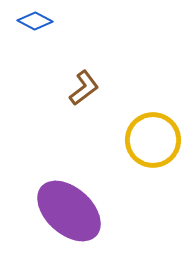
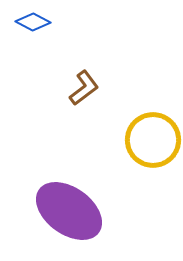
blue diamond: moved 2 px left, 1 px down
purple ellipse: rotated 6 degrees counterclockwise
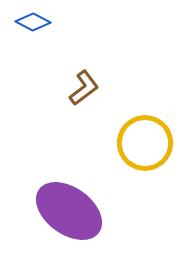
yellow circle: moved 8 px left, 3 px down
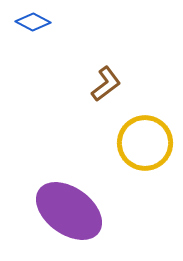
brown L-shape: moved 22 px right, 4 px up
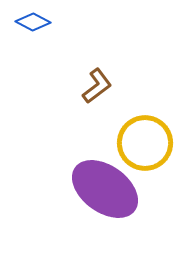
brown L-shape: moved 9 px left, 2 px down
purple ellipse: moved 36 px right, 22 px up
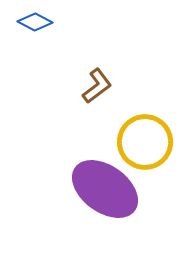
blue diamond: moved 2 px right
yellow circle: moved 1 px up
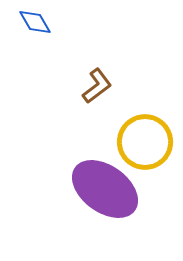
blue diamond: rotated 32 degrees clockwise
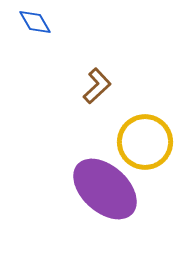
brown L-shape: rotated 6 degrees counterclockwise
purple ellipse: rotated 6 degrees clockwise
